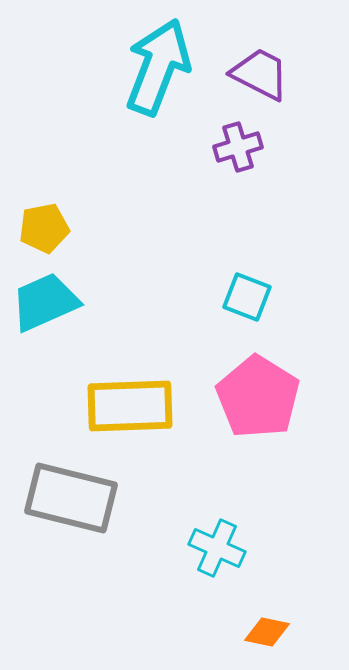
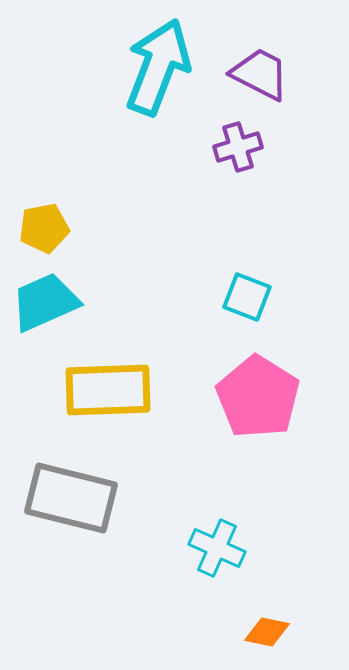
yellow rectangle: moved 22 px left, 16 px up
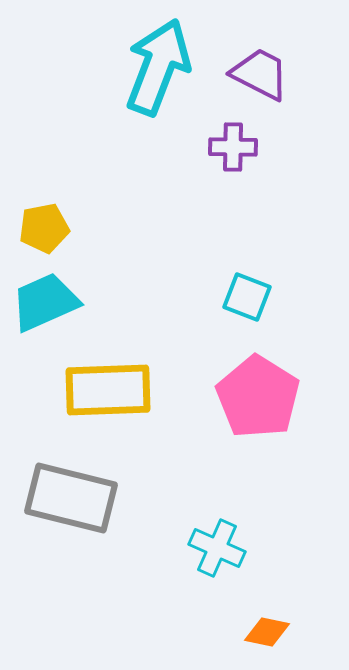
purple cross: moved 5 px left; rotated 18 degrees clockwise
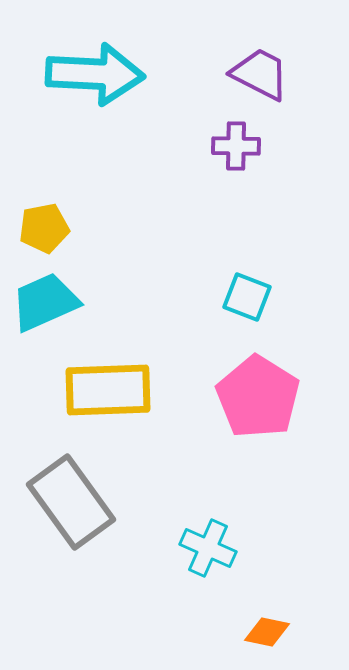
cyan arrow: moved 63 px left, 7 px down; rotated 72 degrees clockwise
purple cross: moved 3 px right, 1 px up
gray rectangle: moved 4 px down; rotated 40 degrees clockwise
cyan cross: moved 9 px left
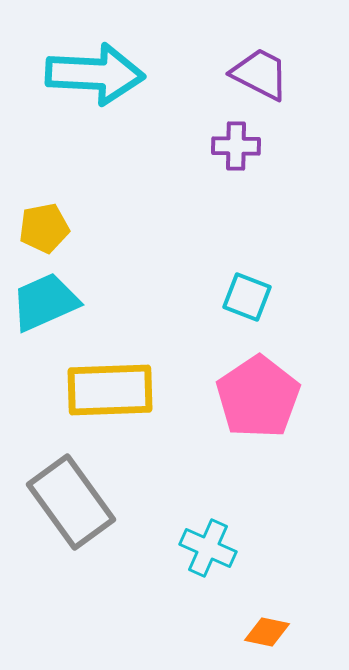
yellow rectangle: moved 2 px right
pink pentagon: rotated 6 degrees clockwise
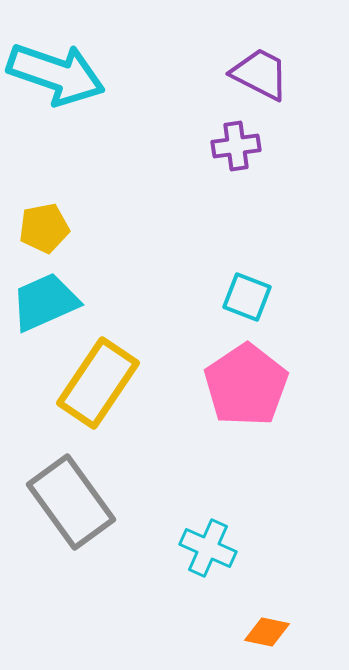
cyan arrow: moved 39 px left; rotated 16 degrees clockwise
purple cross: rotated 9 degrees counterclockwise
yellow rectangle: moved 12 px left, 7 px up; rotated 54 degrees counterclockwise
pink pentagon: moved 12 px left, 12 px up
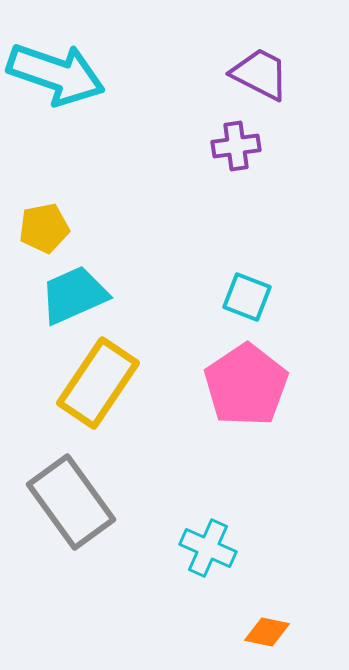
cyan trapezoid: moved 29 px right, 7 px up
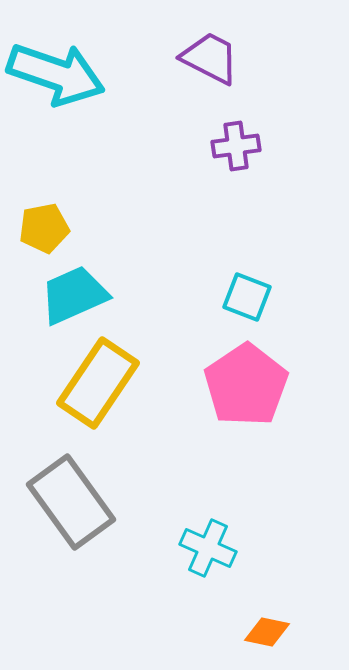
purple trapezoid: moved 50 px left, 16 px up
